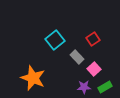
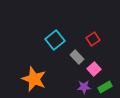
orange star: moved 1 px right, 1 px down
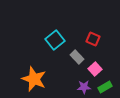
red square: rotated 32 degrees counterclockwise
pink square: moved 1 px right
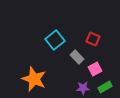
pink square: rotated 16 degrees clockwise
purple star: moved 1 px left, 1 px down
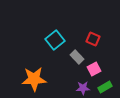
pink square: moved 1 px left
orange star: rotated 25 degrees counterclockwise
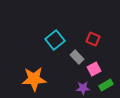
green rectangle: moved 1 px right, 2 px up
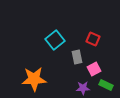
gray rectangle: rotated 32 degrees clockwise
green rectangle: rotated 56 degrees clockwise
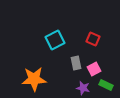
cyan square: rotated 12 degrees clockwise
gray rectangle: moved 1 px left, 6 px down
purple star: rotated 16 degrees clockwise
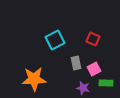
green rectangle: moved 2 px up; rotated 24 degrees counterclockwise
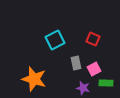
orange star: rotated 20 degrees clockwise
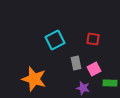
red square: rotated 16 degrees counterclockwise
green rectangle: moved 4 px right
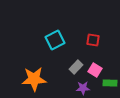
red square: moved 1 px down
gray rectangle: moved 4 px down; rotated 56 degrees clockwise
pink square: moved 1 px right, 1 px down; rotated 32 degrees counterclockwise
orange star: rotated 20 degrees counterclockwise
purple star: rotated 16 degrees counterclockwise
